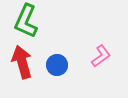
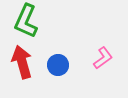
pink L-shape: moved 2 px right, 2 px down
blue circle: moved 1 px right
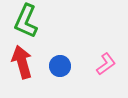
pink L-shape: moved 3 px right, 6 px down
blue circle: moved 2 px right, 1 px down
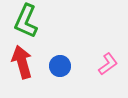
pink L-shape: moved 2 px right
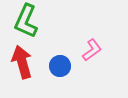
pink L-shape: moved 16 px left, 14 px up
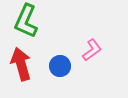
red arrow: moved 1 px left, 2 px down
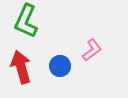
red arrow: moved 3 px down
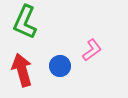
green L-shape: moved 1 px left, 1 px down
red arrow: moved 1 px right, 3 px down
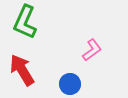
blue circle: moved 10 px right, 18 px down
red arrow: rotated 16 degrees counterclockwise
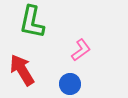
green L-shape: moved 7 px right; rotated 12 degrees counterclockwise
pink L-shape: moved 11 px left
